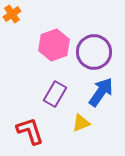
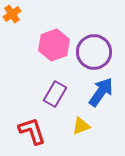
yellow triangle: moved 3 px down
red L-shape: moved 2 px right
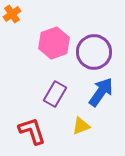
pink hexagon: moved 2 px up
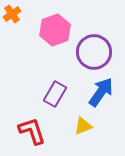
pink hexagon: moved 1 px right, 13 px up
yellow triangle: moved 2 px right
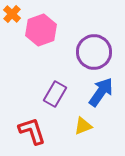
orange cross: rotated 12 degrees counterclockwise
pink hexagon: moved 14 px left
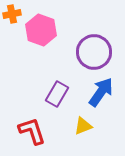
orange cross: rotated 36 degrees clockwise
pink hexagon: rotated 20 degrees counterclockwise
purple rectangle: moved 2 px right
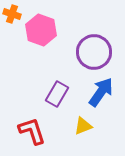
orange cross: rotated 30 degrees clockwise
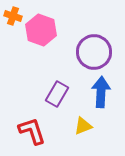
orange cross: moved 1 px right, 2 px down
blue arrow: rotated 32 degrees counterclockwise
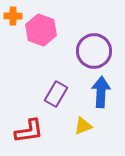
orange cross: rotated 18 degrees counterclockwise
purple circle: moved 1 px up
purple rectangle: moved 1 px left
red L-shape: moved 3 px left; rotated 100 degrees clockwise
